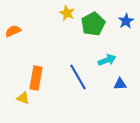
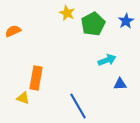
blue line: moved 29 px down
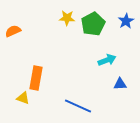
yellow star: moved 5 px down; rotated 21 degrees counterclockwise
blue line: rotated 36 degrees counterclockwise
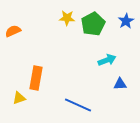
yellow triangle: moved 4 px left; rotated 40 degrees counterclockwise
blue line: moved 1 px up
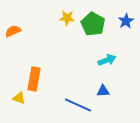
green pentagon: rotated 15 degrees counterclockwise
orange rectangle: moved 2 px left, 1 px down
blue triangle: moved 17 px left, 7 px down
yellow triangle: rotated 40 degrees clockwise
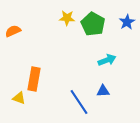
blue star: moved 1 px right, 1 px down
blue line: moved 1 px right, 3 px up; rotated 32 degrees clockwise
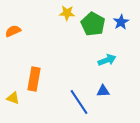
yellow star: moved 5 px up
blue star: moved 6 px left
yellow triangle: moved 6 px left
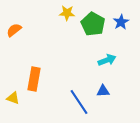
orange semicircle: moved 1 px right, 1 px up; rotated 14 degrees counterclockwise
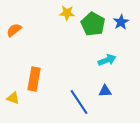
blue triangle: moved 2 px right
